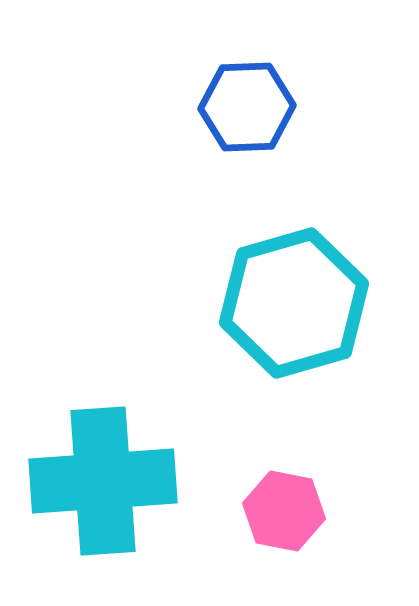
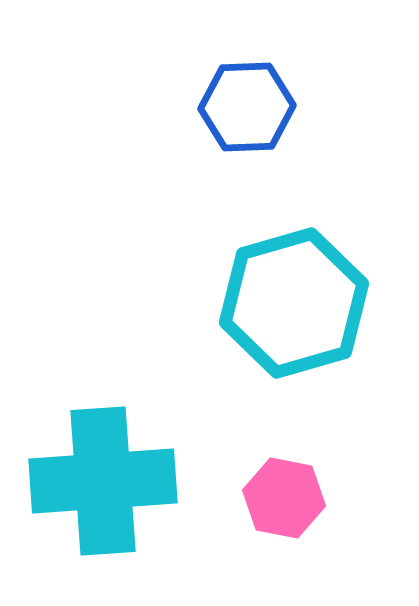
pink hexagon: moved 13 px up
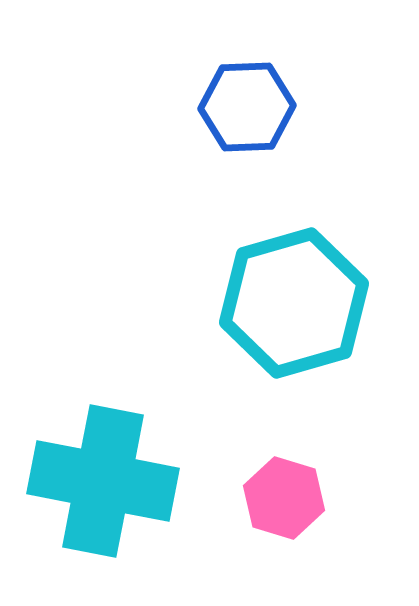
cyan cross: rotated 15 degrees clockwise
pink hexagon: rotated 6 degrees clockwise
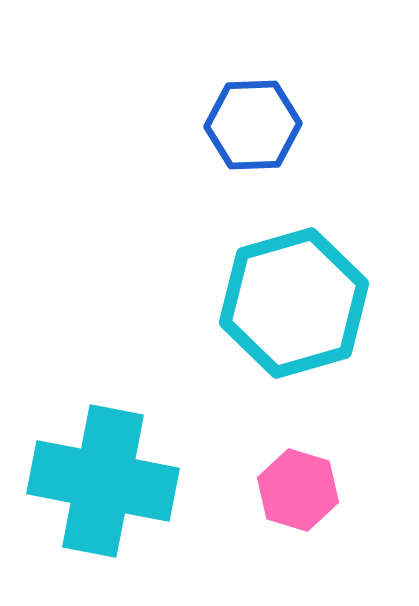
blue hexagon: moved 6 px right, 18 px down
pink hexagon: moved 14 px right, 8 px up
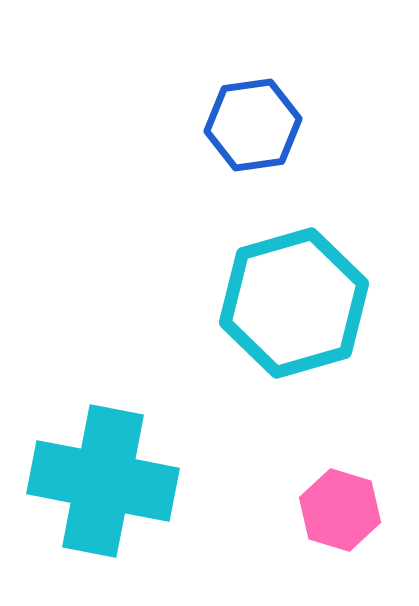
blue hexagon: rotated 6 degrees counterclockwise
pink hexagon: moved 42 px right, 20 px down
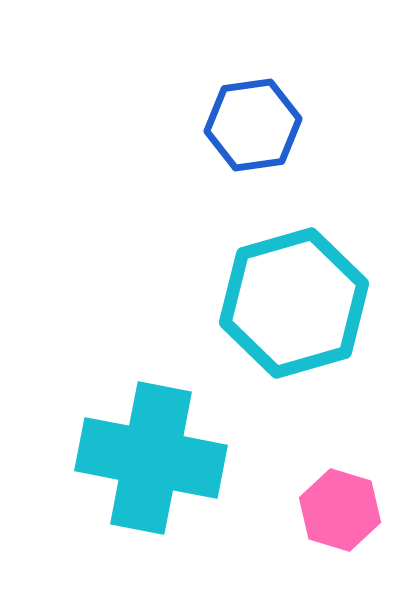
cyan cross: moved 48 px right, 23 px up
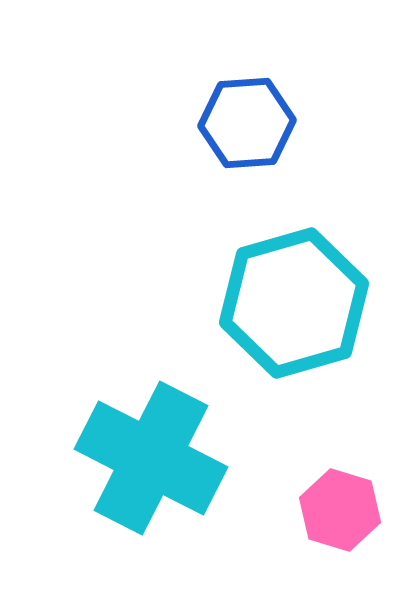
blue hexagon: moved 6 px left, 2 px up; rotated 4 degrees clockwise
cyan cross: rotated 16 degrees clockwise
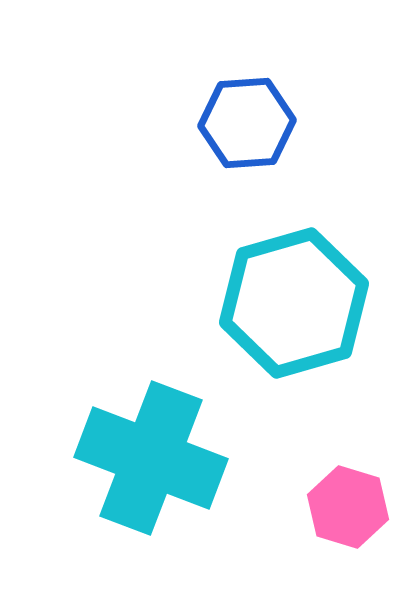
cyan cross: rotated 6 degrees counterclockwise
pink hexagon: moved 8 px right, 3 px up
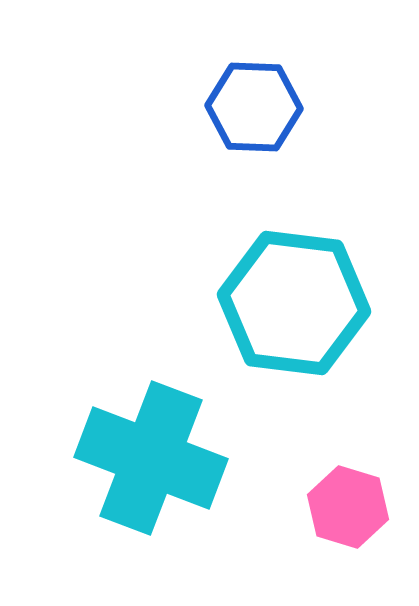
blue hexagon: moved 7 px right, 16 px up; rotated 6 degrees clockwise
cyan hexagon: rotated 23 degrees clockwise
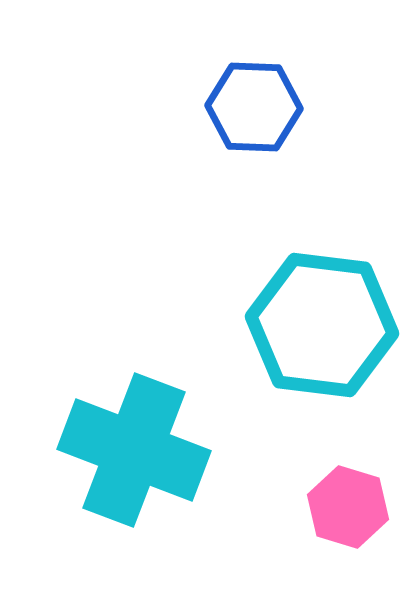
cyan hexagon: moved 28 px right, 22 px down
cyan cross: moved 17 px left, 8 px up
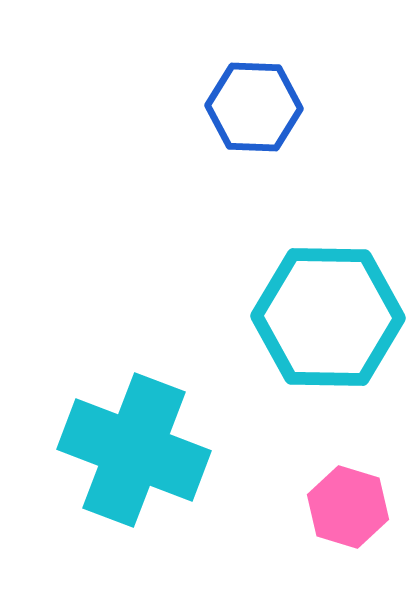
cyan hexagon: moved 6 px right, 8 px up; rotated 6 degrees counterclockwise
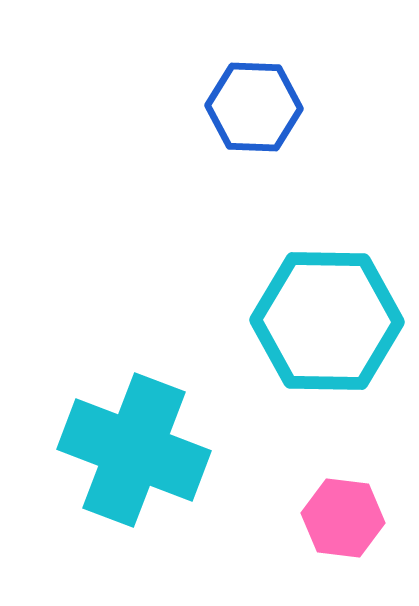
cyan hexagon: moved 1 px left, 4 px down
pink hexagon: moved 5 px left, 11 px down; rotated 10 degrees counterclockwise
